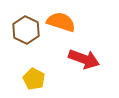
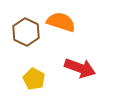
brown hexagon: moved 2 px down
red arrow: moved 4 px left, 9 px down
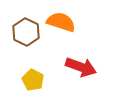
red arrow: moved 1 px right, 1 px up
yellow pentagon: moved 1 px left, 1 px down
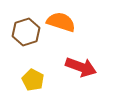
brown hexagon: rotated 16 degrees clockwise
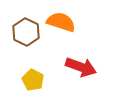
brown hexagon: rotated 16 degrees counterclockwise
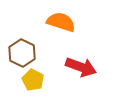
brown hexagon: moved 4 px left, 21 px down
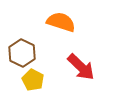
red arrow: rotated 24 degrees clockwise
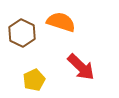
brown hexagon: moved 20 px up
yellow pentagon: moved 1 px right; rotated 20 degrees clockwise
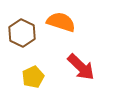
yellow pentagon: moved 1 px left, 3 px up
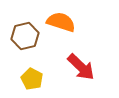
brown hexagon: moved 3 px right, 3 px down; rotated 20 degrees clockwise
yellow pentagon: moved 1 px left, 2 px down; rotated 20 degrees counterclockwise
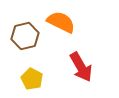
orange semicircle: rotated 8 degrees clockwise
red arrow: rotated 16 degrees clockwise
